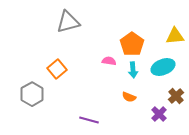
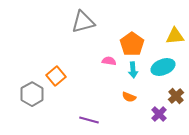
gray triangle: moved 15 px right
orange square: moved 1 px left, 7 px down
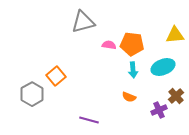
yellow triangle: moved 1 px up
orange pentagon: rotated 30 degrees counterclockwise
pink semicircle: moved 16 px up
purple cross: moved 4 px up; rotated 21 degrees clockwise
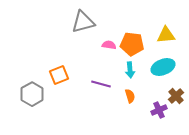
yellow triangle: moved 9 px left
cyan arrow: moved 3 px left
orange square: moved 3 px right, 1 px up; rotated 18 degrees clockwise
orange semicircle: moved 1 px right, 1 px up; rotated 128 degrees counterclockwise
purple line: moved 12 px right, 36 px up
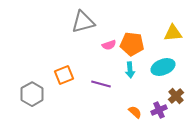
yellow triangle: moved 7 px right, 2 px up
pink semicircle: rotated 152 degrees clockwise
orange square: moved 5 px right
orange semicircle: moved 5 px right, 16 px down; rotated 32 degrees counterclockwise
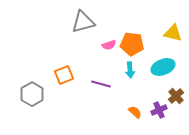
yellow triangle: rotated 18 degrees clockwise
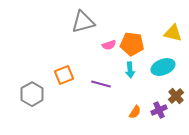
orange semicircle: rotated 80 degrees clockwise
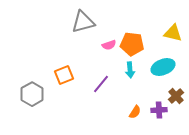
purple line: rotated 66 degrees counterclockwise
purple cross: rotated 21 degrees clockwise
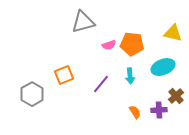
cyan arrow: moved 6 px down
orange semicircle: rotated 64 degrees counterclockwise
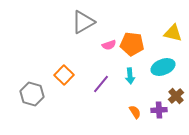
gray triangle: rotated 15 degrees counterclockwise
orange square: rotated 24 degrees counterclockwise
gray hexagon: rotated 15 degrees counterclockwise
